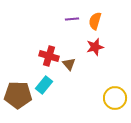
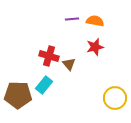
orange semicircle: rotated 84 degrees clockwise
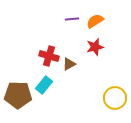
orange semicircle: rotated 42 degrees counterclockwise
brown triangle: rotated 40 degrees clockwise
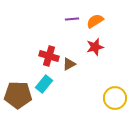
cyan rectangle: moved 1 px up
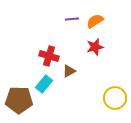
brown triangle: moved 7 px down
brown pentagon: moved 1 px right, 5 px down
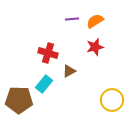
red cross: moved 1 px left, 3 px up
yellow circle: moved 3 px left, 2 px down
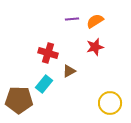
yellow circle: moved 2 px left, 3 px down
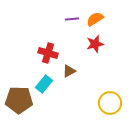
orange semicircle: moved 2 px up
red star: moved 3 px up
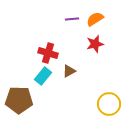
cyan rectangle: moved 1 px left, 8 px up
yellow circle: moved 1 px left, 1 px down
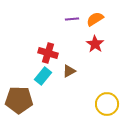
red star: rotated 24 degrees counterclockwise
yellow circle: moved 2 px left
